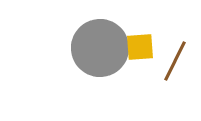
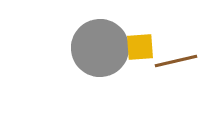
brown line: moved 1 px right; rotated 51 degrees clockwise
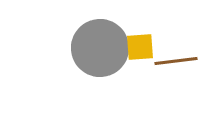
brown line: rotated 6 degrees clockwise
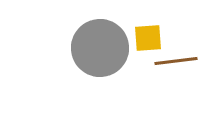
yellow square: moved 8 px right, 9 px up
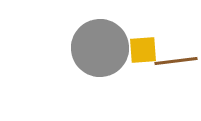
yellow square: moved 5 px left, 12 px down
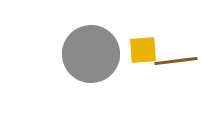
gray circle: moved 9 px left, 6 px down
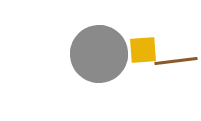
gray circle: moved 8 px right
